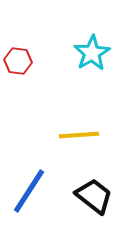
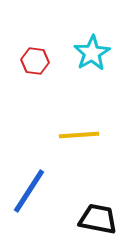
red hexagon: moved 17 px right
black trapezoid: moved 4 px right, 23 px down; rotated 27 degrees counterclockwise
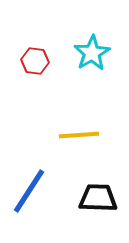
black trapezoid: moved 21 px up; rotated 9 degrees counterclockwise
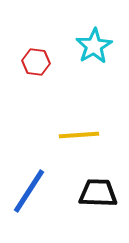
cyan star: moved 2 px right, 7 px up
red hexagon: moved 1 px right, 1 px down
black trapezoid: moved 5 px up
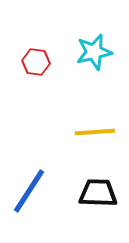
cyan star: moved 6 px down; rotated 18 degrees clockwise
yellow line: moved 16 px right, 3 px up
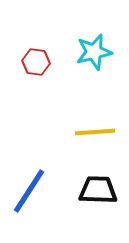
black trapezoid: moved 3 px up
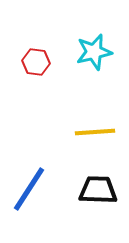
blue line: moved 2 px up
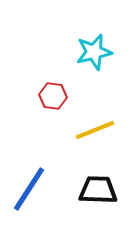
red hexagon: moved 17 px right, 34 px down
yellow line: moved 2 px up; rotated 18 degrees counterclockwise
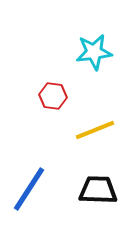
cyan star: rotated 6 degrees clockwise
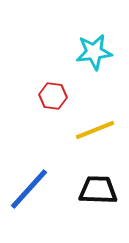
blue line: rotated 9 degrees clockwise
